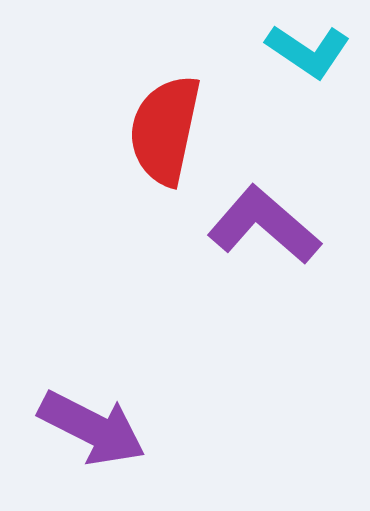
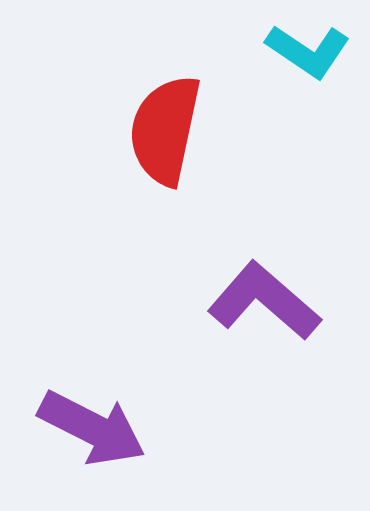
purple L-shape: moved 76 px down
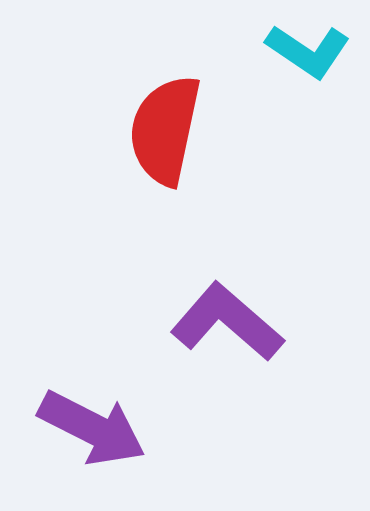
purple L-shape: moved 37 px left, 21 px down
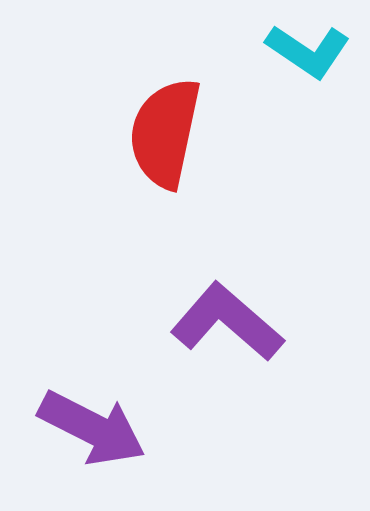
red semicircle: moved 3 px down
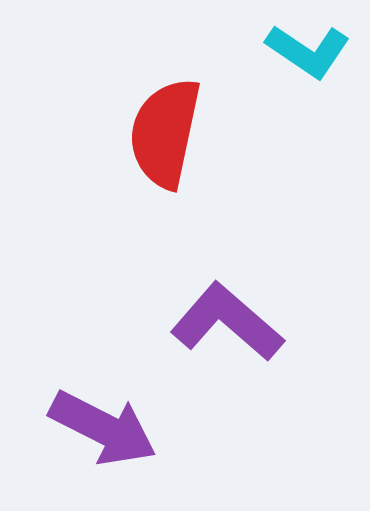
purple arrow: moved 11 px right
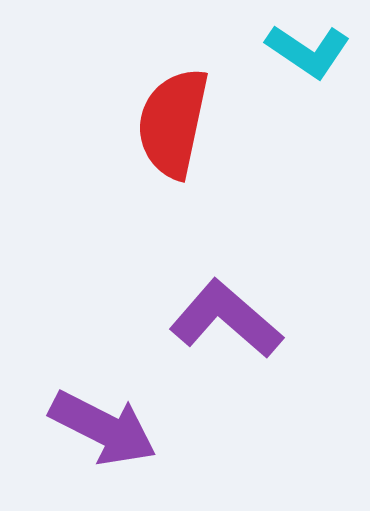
red semicircle: moved 8 px right, 10 px up
purple L-shape: moved 1 px left, 3 px up
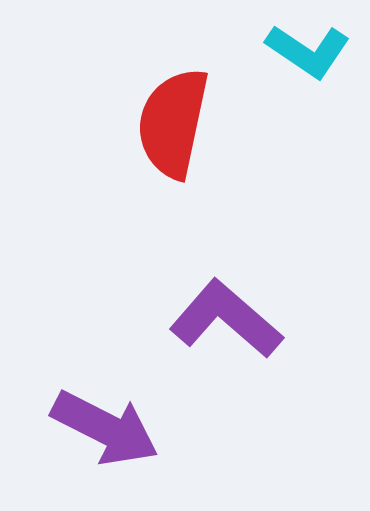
purple arrow: moved 2 px right
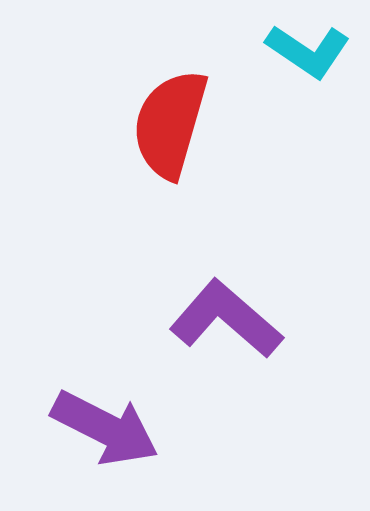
red semicircle: moved 3 px left, 1 px down; rotated 4 degrees clockwise
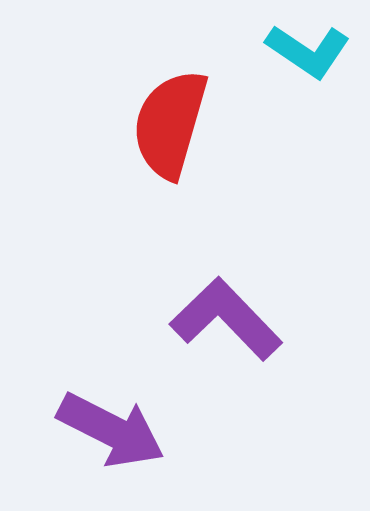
purple L-shape: rotated 5 degrees clockwise
purple arrow: moved 6 px right, 2 px down
